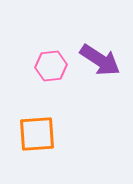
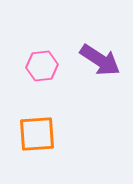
pink hexagon: moved 9 px left
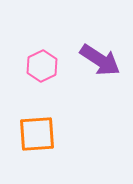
pink hexagon: rotated 20 degrees counterclockwise
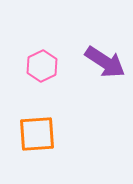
purple arrow: moved 5 px right, 2 px down
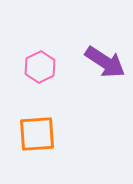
pink hexagon: moved 2 px left, 1 px down
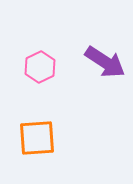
orange square: moved 4 px down
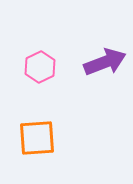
purple arrow: rotated 54 degrees counterclockwise
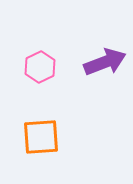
orange square: moved 4 px right, 1 px up
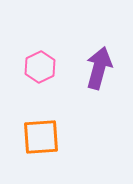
purple arrow: moved 6 px left, 6 px down; rotated 54 degrees counterclockwise
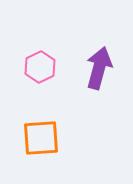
orange square: moved 1 px down
